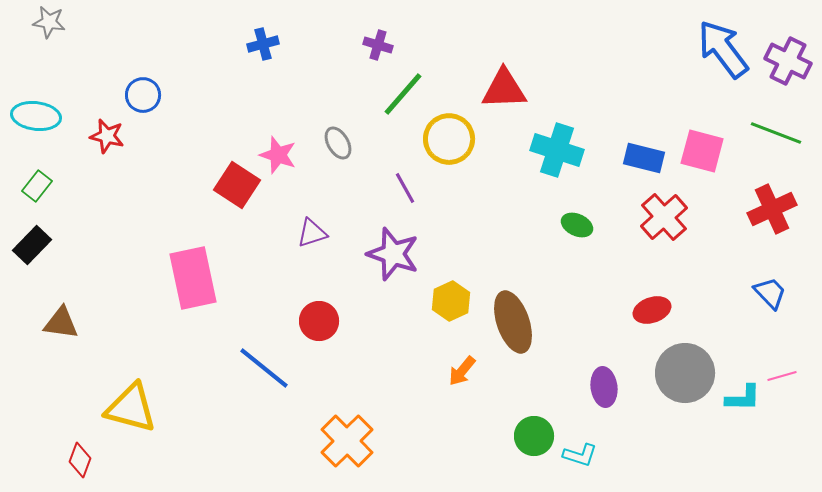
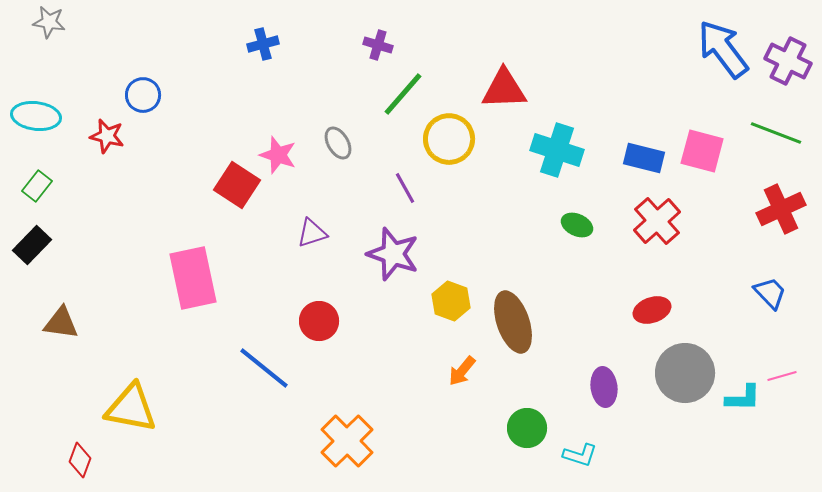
red cross at (772, 209): moved 9 px right
red cross at (664, 217): moved 7 px left, 4 px down
yellow hexagon at (451, 301): rotated 15 degrees counterclockwise
yellow triangle at (131, 408): rotated 4 degrees counterclockwise
green circle at (534, 436): moved 7 px left, 8 px up
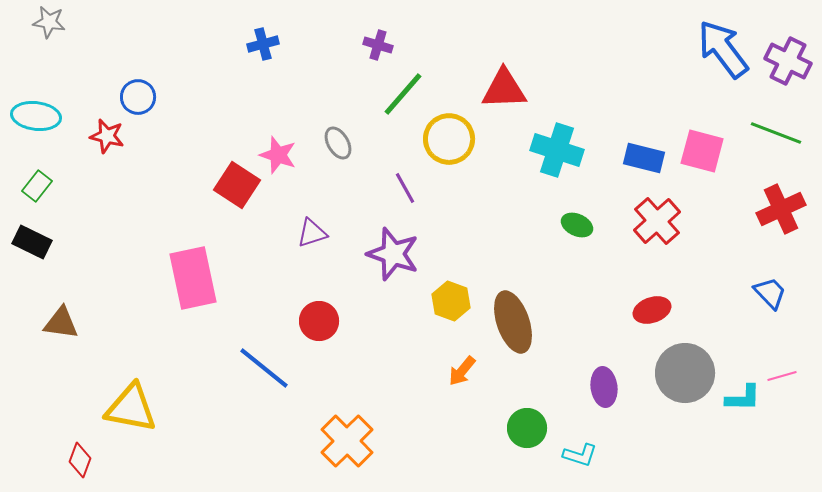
blue circle at (143, 95): moved 5 px left, 2 px down
black rectangle at (32, 245): moved 3 px up; rotated 72 degrees clockwise
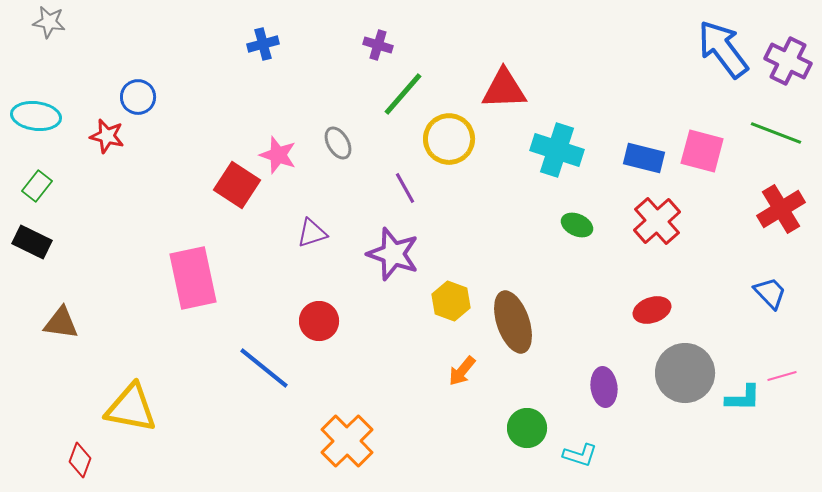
red cross at (781, 209): rotated 6 degrees counterclockwise
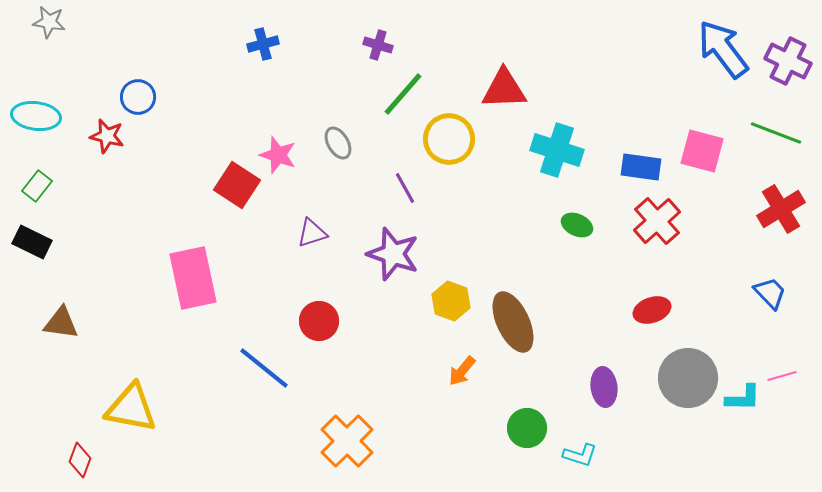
blue rectangle at (644, 158): moved 3 px left, 9 px down; rotated 6 degrees counterclockwise
brown ellipse at (513, 322): rotated 6 degrees counterclockwise
gray circle at (685, 373): moved 3 px right, 5 px down
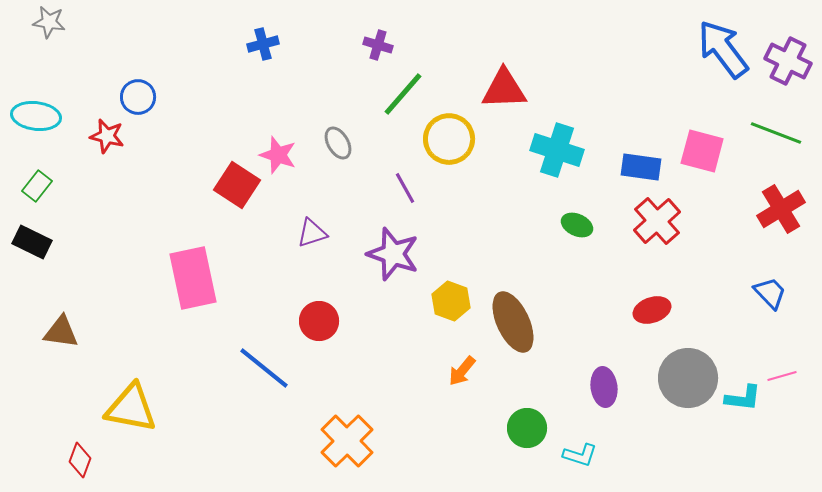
brown triangle at (61, 323): moved 9 px down
cyan L-shape at (743, 398): rotated 6 degrees clockwise
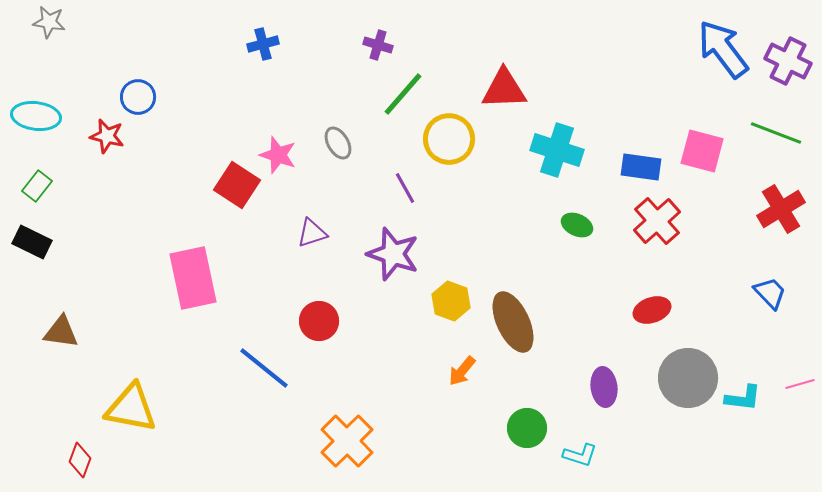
pink line at (782, 376): moved 18 px right, 8 px down
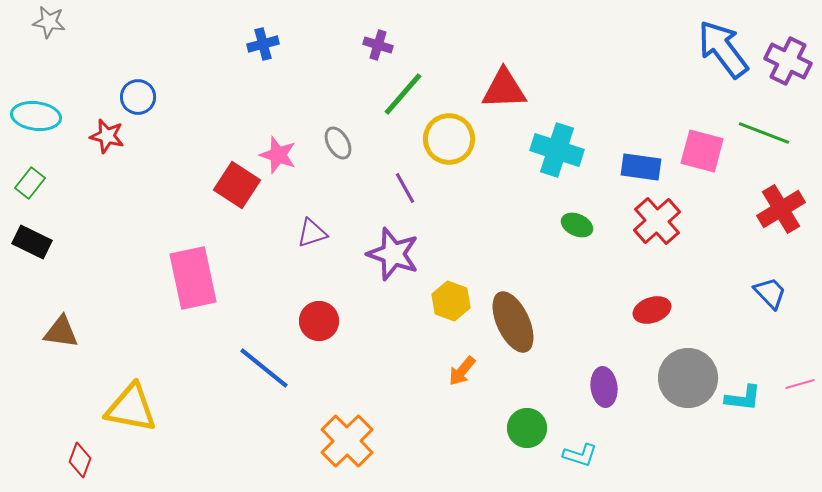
green line at (776, 133): moved 12 px left
green rectangle at (37, 186): moved 7 px left, 3 px up
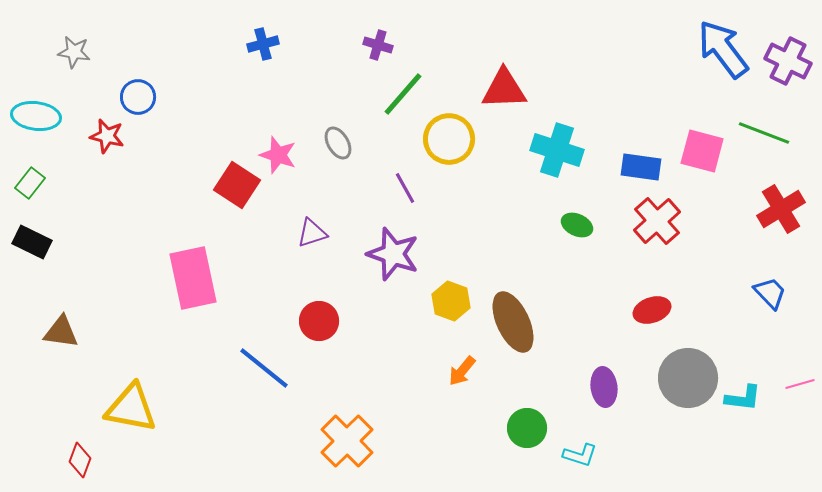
gray star at (49, 22): moved 25 px right, 30 px down
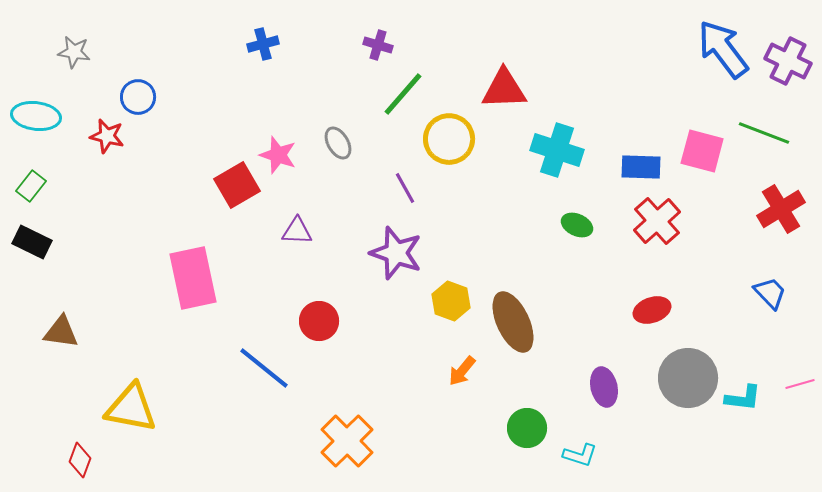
blue rectangle at (641, 167): rotated 6 degrees counterclockwise
green rectangle at (30, 183): moved 1 px right, 3 px down
red square at (237, 185): rotated 27 degrees clockwise
purple triangle at (312, 233): moved 15 px left, 2 px up; rotated 20 degrees clockwise
purple star at (393, 254): moved 3 px right, 1 px up
purple ellipse at (604, 387): rotated 6 degrees counterclockwise
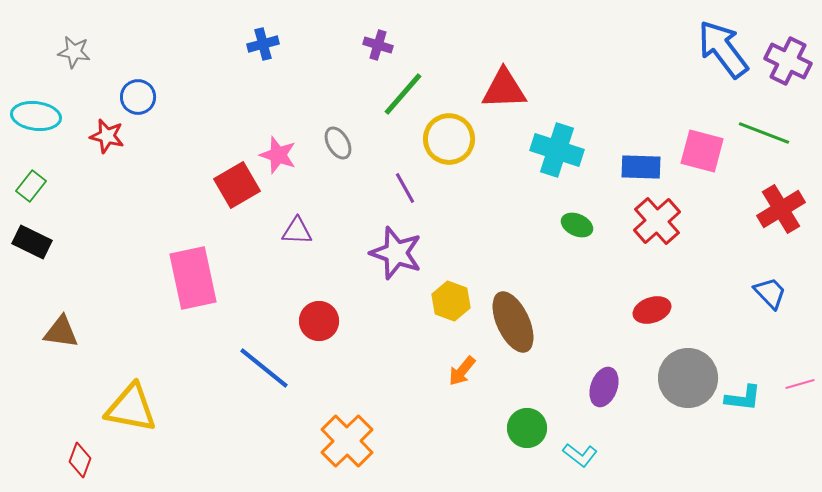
purple ellipse at (604, 387): rotated 33 degrees clockwise
cyan L-shape at (580, 455): rotated 20 degrees clockwise
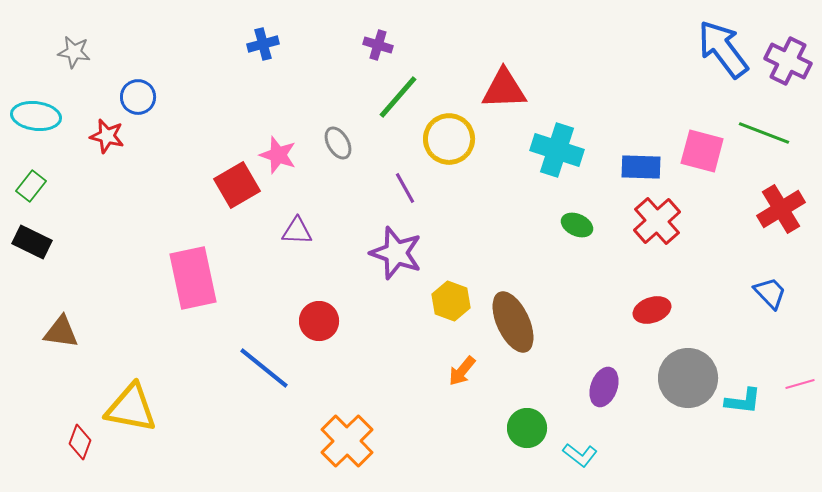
green line at (403, 94): moved 5 px left, 3 px down
cyan L-shape at (743, 398): moved 3 px down
red diamond at (80, 460): moved 18 px up
